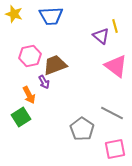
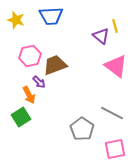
yellow star: moved 2 px right, 6 px down
purple arrow: moved 5 px left; rotated 16 degrees counterclockwise
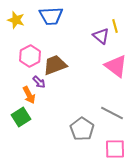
pink hexagon: rotated 15 degrees counterclockwise
pink square: rotated 10 degrees clockwise
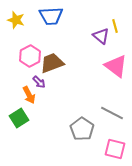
brown trapezoid: moved 3 px left, 2 px up
green square: moved 2 px left, 1 px down
pink square: rotated 15 degrees clockwise
